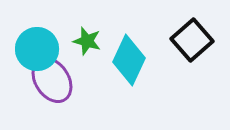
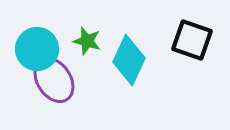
black square: rotated 30 degrees counterclockwise
purple ellipse: moved 2 px right
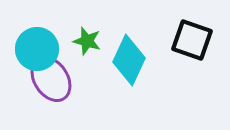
purple ellipse: moved 3 px left, 1 px up
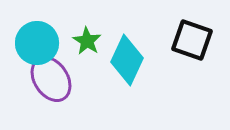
green star: rotated 16 degrees clockwise
cyan circle: moved 6 px up
cyan diamond: moved 2 px left
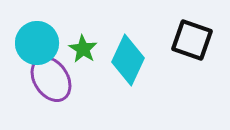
green star: moved 4 px left, 8 px down
cyan diamond: moved 1 px right
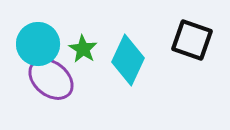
cyan circle: moved 1 px right, 1 px down
purple ellipse: rotated 18 degrees counterclockwise
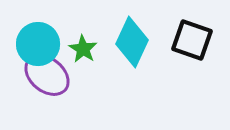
cyan diamond: moved 4 px right, 18 px up
purple ellipse: moved 4 px left, 4 px up
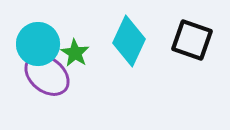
cyan diamond: moved 3 px left, 1 px up
green star: moved 8 px left, 4 px down
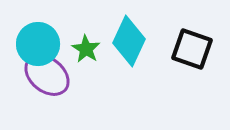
black square: moved 9 px down
green star: moved 11 px right, 4 px up
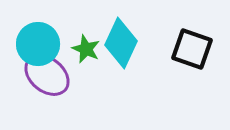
cyan diamond: moved 8 px left, 2 px down
green star: rotated 8 degrees counterclockwise
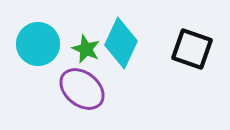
purple ellipse: moved 35 px right, 14 px down
